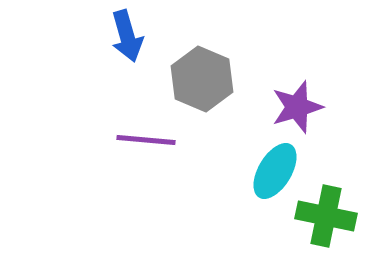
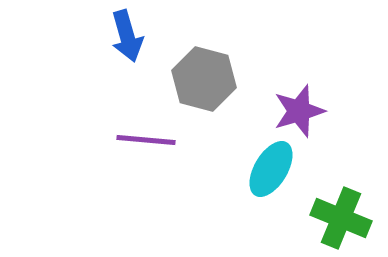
gray hexagon: moved 2 px right; rotated 8 degrees counterclockwise
purple star: moved 2 px right, 4 px down
cyan ellipse: moved 4 px left, 2 px up
green cross: moved 15 px right, 2 px down; rotated 10 degrees clockwise
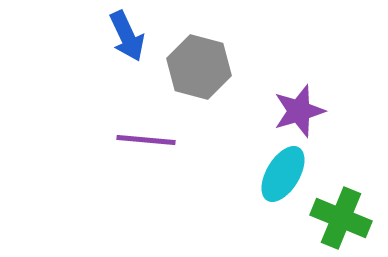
blue arrow: rotated 9 degrees counterclockwise
gray hexagon: moved 5 px left, 12 px up
cyan ellipse: moved 12 px right, 5 px down
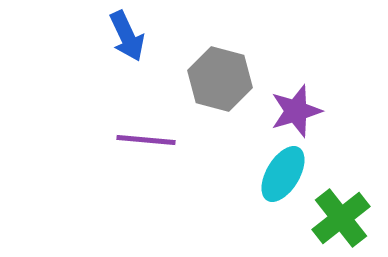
gray hexagon: moved 21 px right, 12 px down
purple star: moved 3 px left
green cross: rotated 30 degrees clockwise
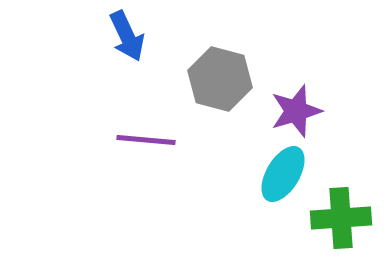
green cross: rotated 34 degrees clockwise
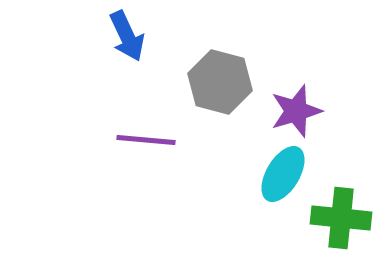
gray hexagon: moved 3 px down
green cross: rotated 10 degrees clockwise
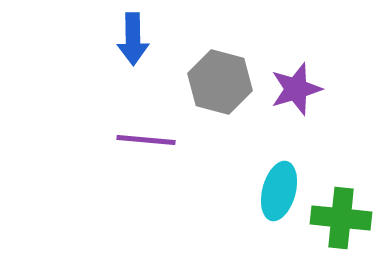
blue arrow: moved 6 px right, 3 px down; rotated 24 degrees clockwise
purple star: moved 22 px up
cyan ellipse: moved 4 px left, 17 px down; rotated 16 degrees counterclockwise
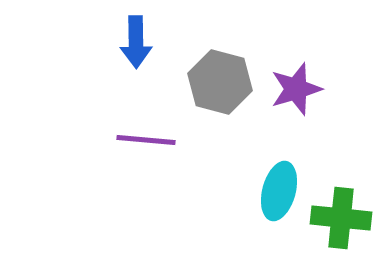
blue arrow: moved 3 px right, 3 px down
